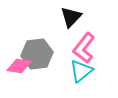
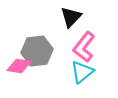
pink L-shape: moved 1 px up
gray hexagon: moved 3 px up
cyan triangle: moved 1 px right, 1 px down
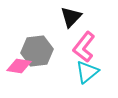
cyan triangle: moved 5 px right
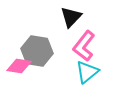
pink L-shape: moved 1 px up
gray hexagon: rotated 16 degrees clockwise
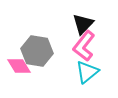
black triangle: moved 12 px right, 7 px down
pink diamond: rotated 50 degrees clockwise
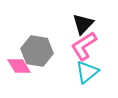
pink L-shape: rotated 20 degrees clockwise
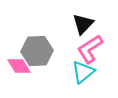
pink L-shape: moved 6 px right, 3 px down
gray hexagon: rotated 12 degrees counterclockwise
cyan triangle: moved 4 px left
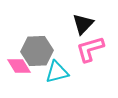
pink L-shape: rotated 16 degrees clockwise
cyan triangle: moved 26 px left; rotated 25 degrees clockwise
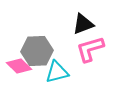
black triangle: rotated 25 degrees clockwise
pink diamond: rotated 15 degrees counterclockwise
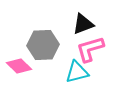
gray hexagon: moved 6 px right, 6 px up
cyan triangle: moved 20 px right
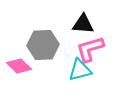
black triangle: rotated 25 degrees clockwise
cyan triangle: moved 3 px right, 2 px up
